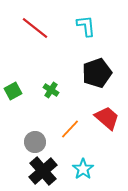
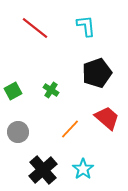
gray circle: moved 17 px left, 10 px up
black cross: moved 1 px up
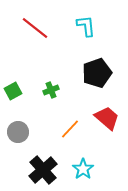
green cross: rotated 35 degrees clockwise
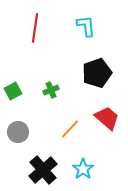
red line: rotated 60 degrees clockwise
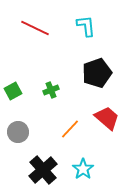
red line: rotated 72 degrees counterclockwise
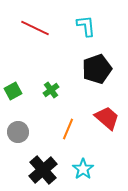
black pentagon: moved 4 px up
green cross: rotated 14 degrees counterclockwise
orange line: moved 2 px left; rotated 20 degrees counterclockwise
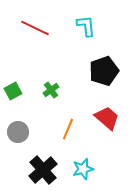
black pentagon: moved 7 px right, 2 px down
cyan star: rotated 20 degrees clockwise
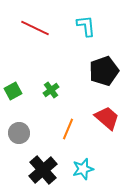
gray circle: moved 1 px right, 1 px down
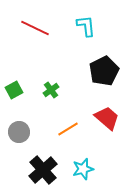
black pentagon: rotated 8 degrees counterclockwise
green square: moved 1 px right, 1 px up
orange line: rotated 35 degrees clockwise
gray circle: moved 1 px up
